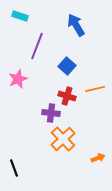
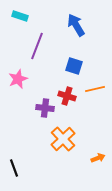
blue square: moved 7 px right; rotated 24 degrees counterclockwise
purple cross: moved 6 px left, 5 px up
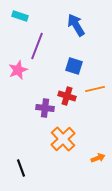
pink star: moved 9 px up
black line: moved 7 px right
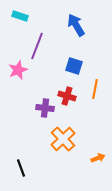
orange line: rotated 66 degrees counterclockwise
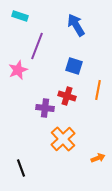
orange line: moved 3 px right, 1 px down
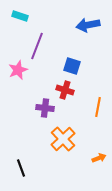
blue arrow: moved 12 px right; rotated 70 degrees counterclockwise
blue square: moved 2 px left
orange line: moved 17 px down
red cross: moved 2 px left, 6 px up
orange arrow: moved 1 px right
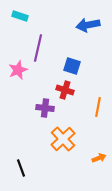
purple line: moved 1 px right, 2 px down; rotated 8 degrees counterclockwise
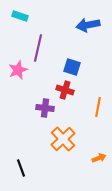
blue square: moved 1 px down
